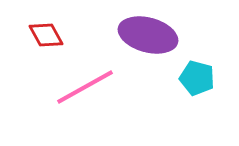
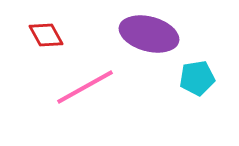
purple ellipse: moved 1 px right, 1 px up
cyan pentagon: rotated 24 degrees counterclockwise
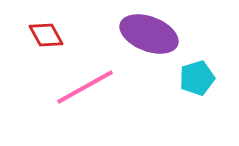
purple ellipse: rotated 6 degrees clockwise
cyan pentagon: rotated 8 degrees counterclockwise
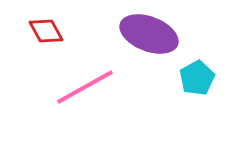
red diamond: moved 4 px up
cyan pentagon: rotated 12 degrees counterclockwise
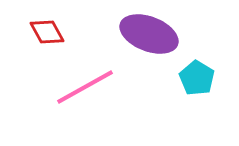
red diamond: moved 1 px right, 1 px down
cyan pentagon: rotated 12 degrees counterclockwise
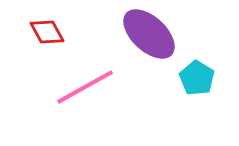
purple ellipse: rotated 22 degrees clockwise
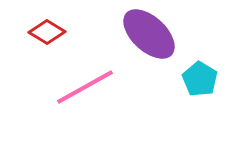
red diamond: rotated 30 degrees counterclockwise
cyan pentagon: moved 3 px right, 1 px down
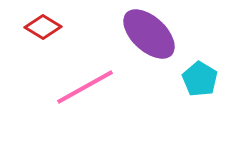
red diamond: moved 4 px left, 5 px up
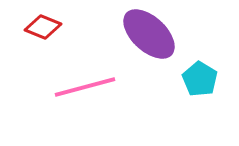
red diamond: rotated 9 degrees counterclockwise
pink line: rotated 14 degrees clockwise
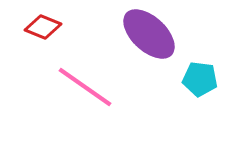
cyan pentagon: rotated 24 degrees counterclockwise
pink line: rotated 50 degrees clockwise
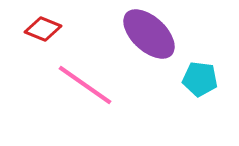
red diamond: moved 2 px down
pink line: moved 2 px up
